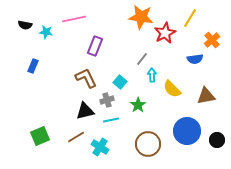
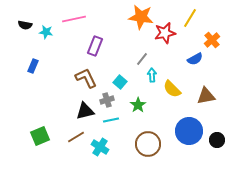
red star: rotated 15 degrees clockwise
blue semicircle: rotated 21 degrees counterclockwise
blue circle: moved 2 px right
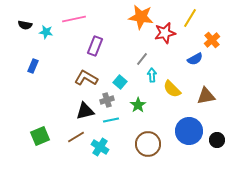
brown L-shape: rotated 35 degrees counterclockwise
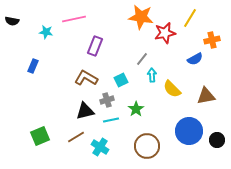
black semicircle: moved 13 px left, 4 px up
orange cross: rotated 28 degrees clockwise
cyan square: moved 1 px right, 2 px up; rotated 24 degrees clockwise
green star: moved 2 px left, 4 px down
brown circle: moved 1 px left, 2 px down
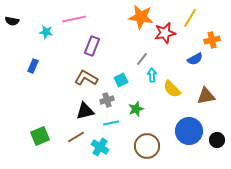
purple rectangle: moved 3 px left
green star: rotated 14 degrees clockwise
cyan line: moved 3 px down
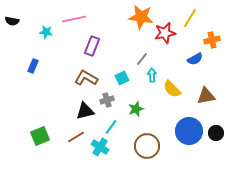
cyan square: moved 1 px right, 2 px up
cyan line: moved 4 px down; rotated 42 degrees counterclockwise
black circle: moved 1 px left, 7 px up
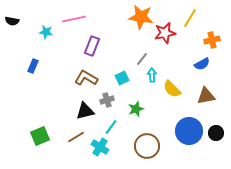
blue semicircle: moved 7 px right, 5 px down
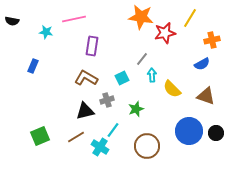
purple rectangle: rotated 12 degrees counterclockwise
brown triangle: rotated 30 degrees clockwise
cyan line: moved 2 px right, 3 px down
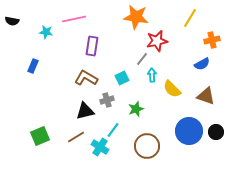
orange star: moved 5 px left
red star: moved 8 px left, 8 px down
black circle: moved 1 px up
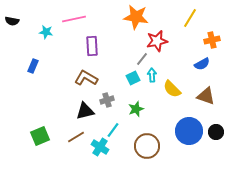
purple rectangle: rotated 12 degrees counterclockwise
cyan square: moved 11 px right
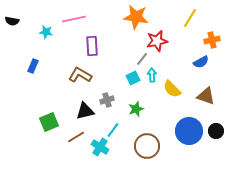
blue semicircle: moved 1 px left, 2 px up
brown L-shape: moved 6 px left, 3 px up
black circle: moved 1 px up
green square: moved 9 px right, 14 px up
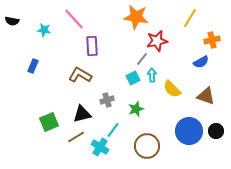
pink line: rotated 60 degrees clockwise
cyan star: moved 2 px left, 2 px up
black triangle: moved 3 px left, 3 px down
